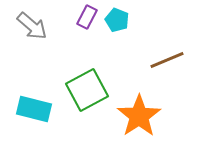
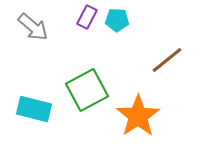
cyan pentagon: rotated 20 degrees counterclockwise
gray arrow: moved 1 px right, 1 px down
brown line: rotated 16 degrees counterclockwise
orange star: moved 1 px left
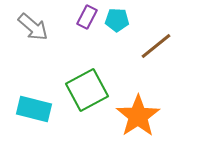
brown line: moved 11 px left, 14 px up
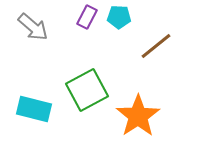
cyan pentagon: moved 2 px right, 3 px up
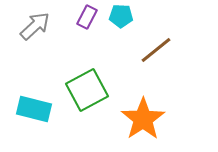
cyan pentagon: moved 2 px right, 1 px up
gray arrow: moved 2 px right, 1 px up; rotated 84 degrees counterclockwise
brown line: moved 4 px down
orange star: moved 5 px right, 3 px down
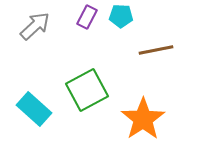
brown line: rotated 28 degrees clockwise
cyan rectangle: rotated 28 degrees clockwise
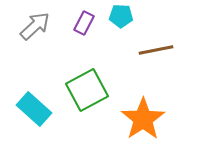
purple rectangle: moved 3 px left, 6 px down
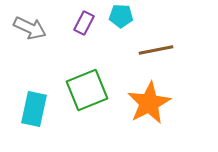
gray arrow: moved 5 px left, 2 px down; rotated 68 degrees clockwise
green square: rotated 6 degrees clockwise
cyan rectangle: rotated 60 degrees clockwise
orange star: moved 6 px right, 16 px up; rotated 6 degrees clockwise
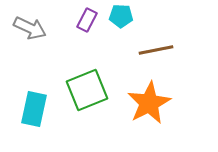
purple rectangle: moved 3 px right, 3 px up
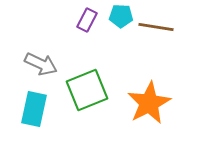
gray arrow: moved 11 px right, 36 px down
brown line: moved 23 px up; rotated 20 degrees clockwise
